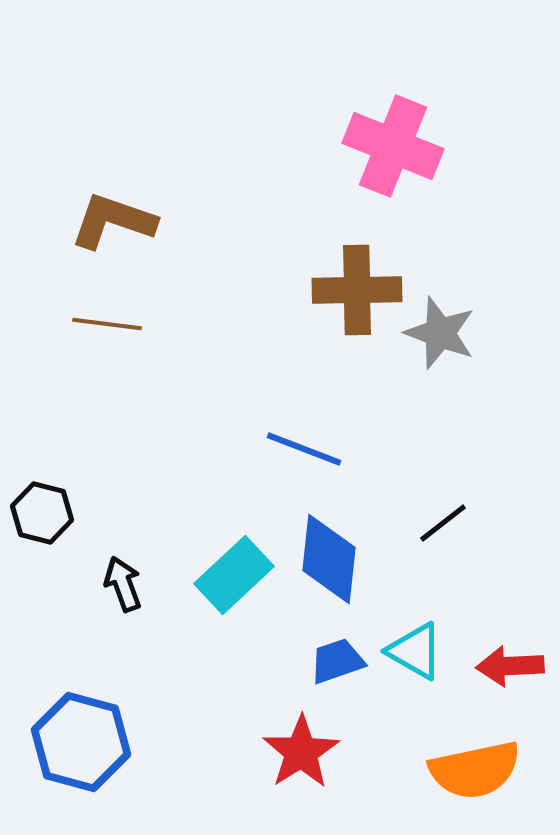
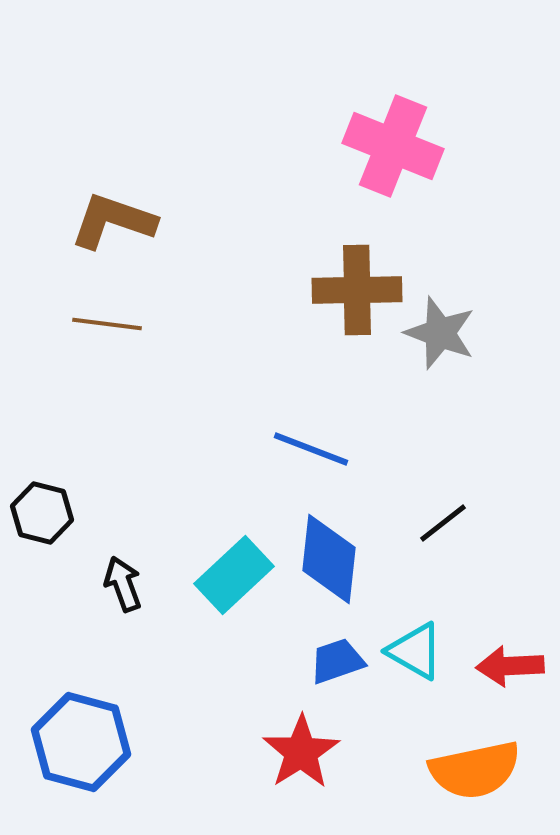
blue line: moved 7 px right
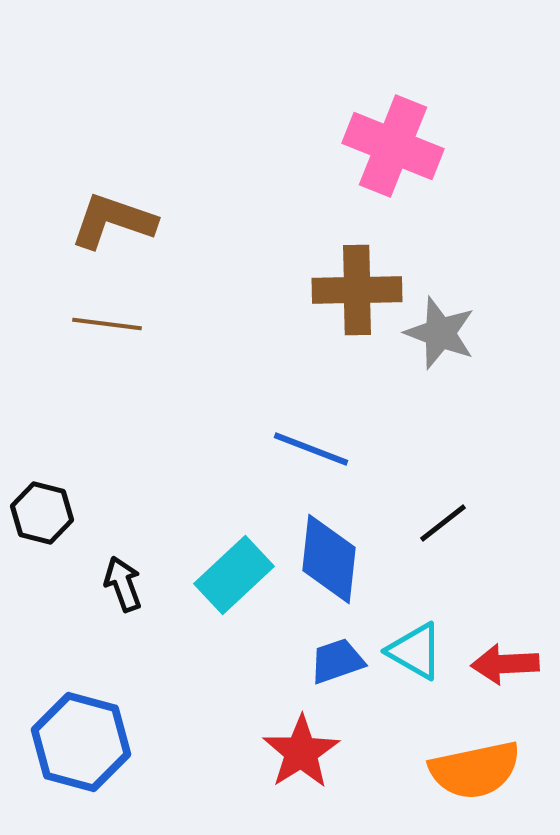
red arrow: moved 5 px left, 2 px up
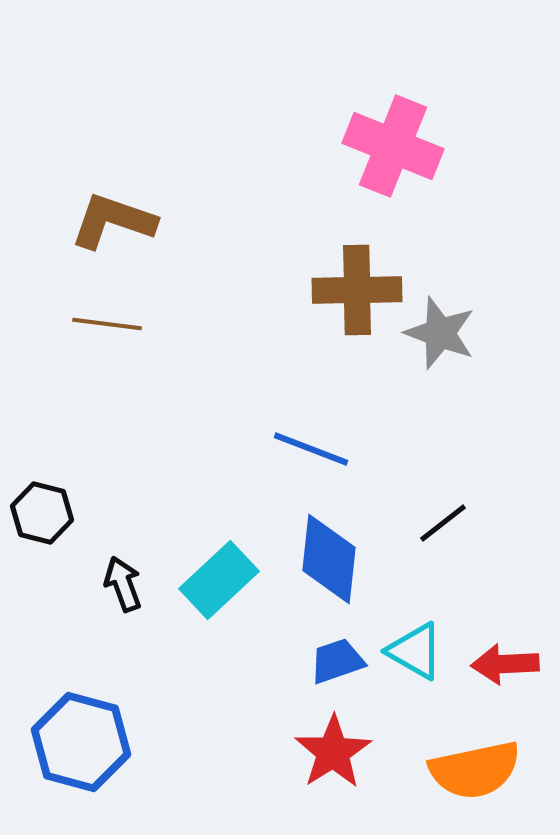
cyan rectangle: moved 15 px left, 5 px down
red star: moved 32 px right
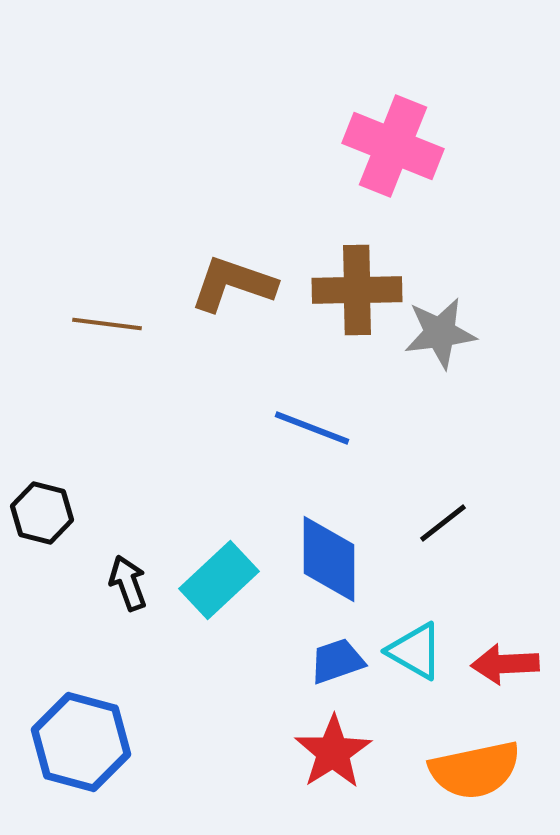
brown L-shape: moved 120 px right, 63 px down
gray star: rotated 28 degrees counterclockwise
blue line: moved 1 px right, 21 px up
blue diamond: rotated 6 degrees counterclockwise
black arrow: moved 5 px right, 1 px up
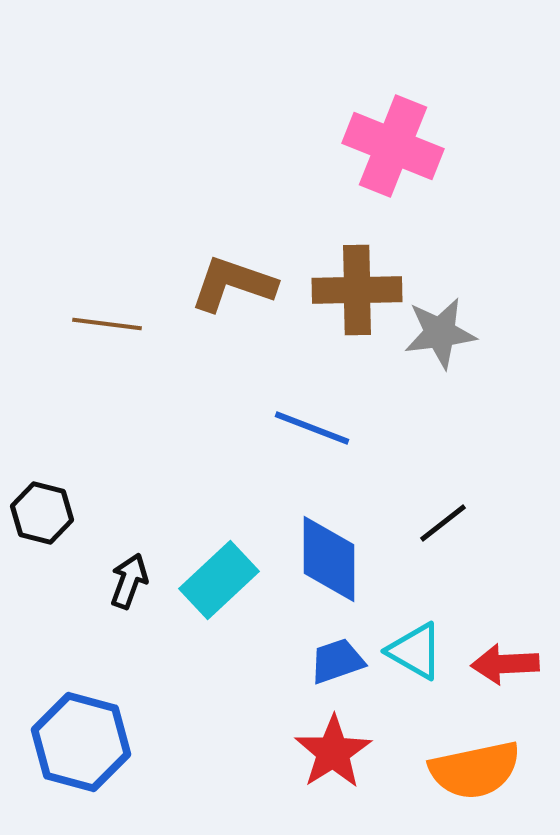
black arrow: moved 1 px right, 2 px up; rotated 40 degrees clockwise
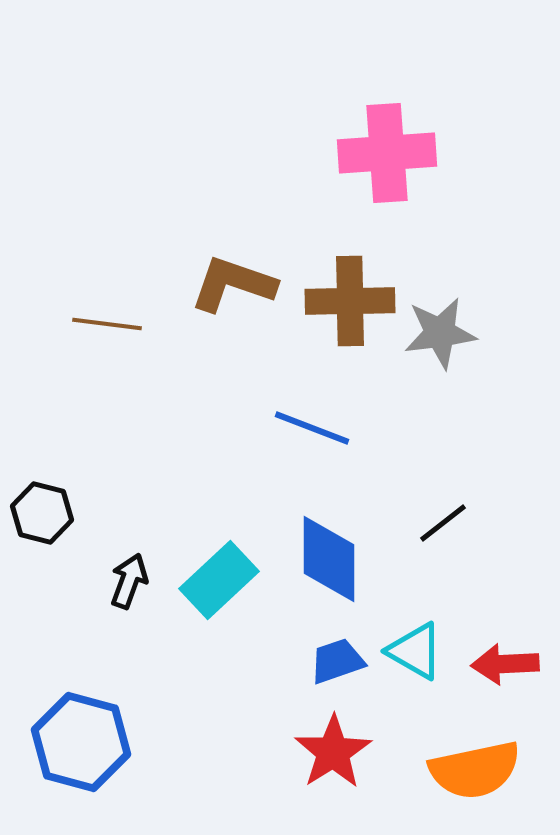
pink cross: moved 6 px left, 7 px down; rotated 26 degrees counterclockwise
brown cross: moved 7 px left, 11 px down
